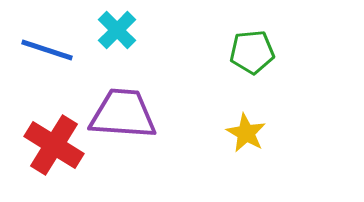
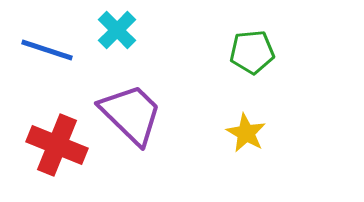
purple trapezoid: moved 8 px right; rotated 40 degrees clockwise
red cross: moved 3 px right; rotated 10 degrees counterclockwise
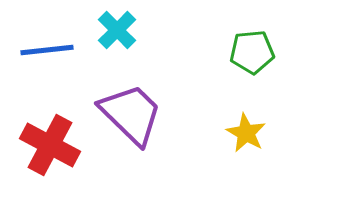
blue line: rotated 24 degrees counterclockwise
red cross: moved 7 px left; rotated 6 degrees clockwise
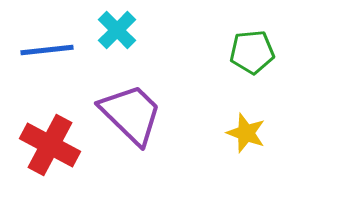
yellow star: rotated 9 degrees counterclockwise
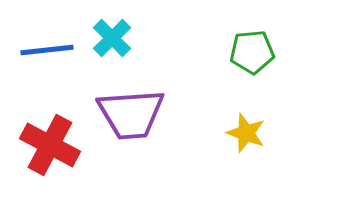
cyan cross: moved 5 px left, 8 px down
purple trapezoid: rotated 132 degrees clockwise
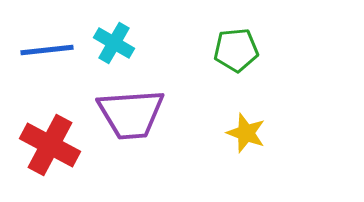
cyan cross: moved 2 px right, 5 px down; rotated 15 degrees counterclockwise
green pentagon: moved 16 px left, 2 px up
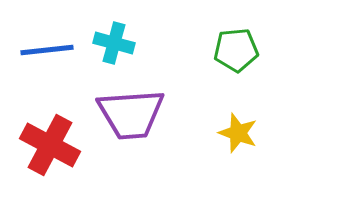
cyan cross: rotated 15 degrees counterclockwise
yellow star: moved 8 px left
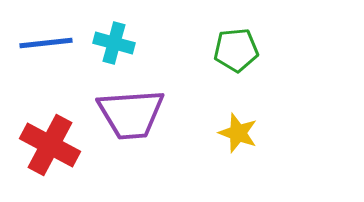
blue line: moved 1 px left, 7 px up
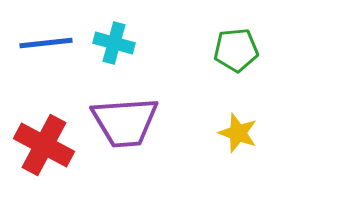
purple trapezoid: moved 6 px left, 8 px down
red cross: moved 6 px left
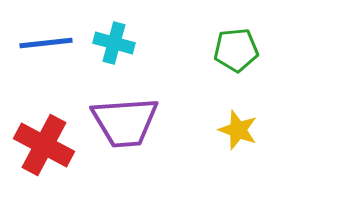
yellow star: moved 3 px up
